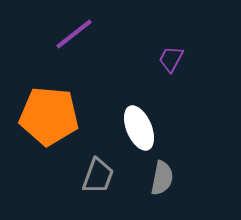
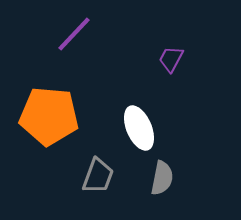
purple line: rotated 9 degrees counterclockwise
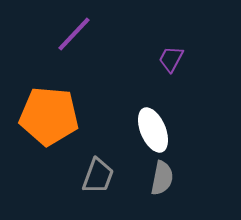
white ellipse: moved 14 px right, 2 px down
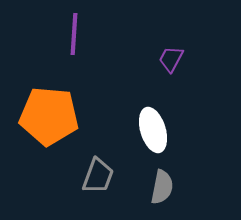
purple line: rotated 39 degrees counterclockwise
white ellipse: rotated 6 degrees clockwise
gray semicircle: moved 9 px down
